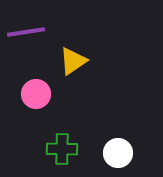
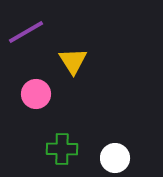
purple line: rotated 21 degrees counterclockwise
yellow triangle: rotated 28 degrees counterclockwise
white circle: moved 3 px left, 5 px down
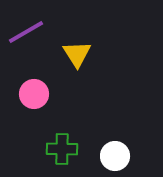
yellow triangle: moved 4 px right, 7 px up
pink circle: moved 2 px left
white circle: moved 2 px up
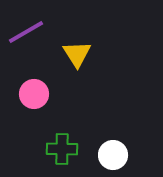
white circle: moved 2 px left, 1 px up
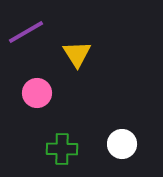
pink circle: moved 3 px right, 1 px up
white circle: moved 9 px right, 11 px up
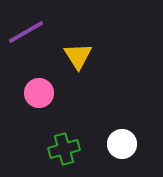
yellow triangle: moved 1 px right, 2 px down
pink circle: moved 2 px right
green cross: moved 2 px right; rotated 16 degrees counterclockwise
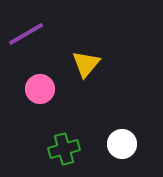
purple line: moved 2 px down
yellow triangle: moved 8 px right, 8 px down; rotated 12 degrees clockwise
pink circle: moved 1 px right, 4 px up
